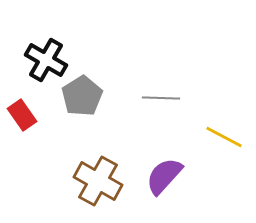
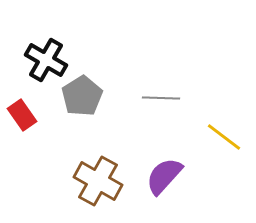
yellow line: rotated 9 degrees clockwise
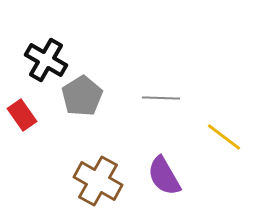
purple semicircle: rotated 72 degrees counterclockwise
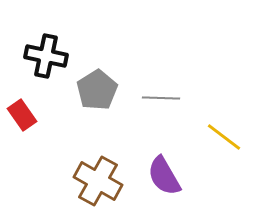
black cross: moved 4 px up; rotated 18 degrees counterclockwise
gray pentagon: moved 15 px right, 6 px up
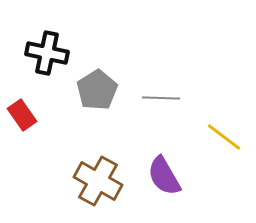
black cross: moved 1 px right, 3 px up
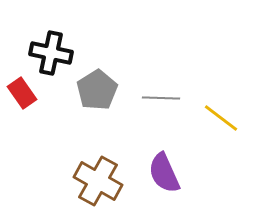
black cross: moved 4 px right
red rectangle: moved 22 px up
yellow line: moved 3 px left, 19 px up
purple semicircle: moved 3 px up; rotated 6 degrees clockwise
